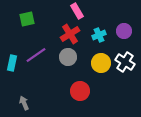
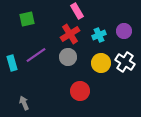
cyan rectangle: rotated 28 degrees counterclockwise
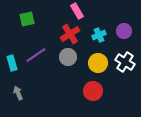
yellow circle: moved 3 px left
red circle: moved 13 px right
gray arrow: moved 6 px left, 10 px up
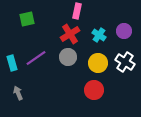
pink rectangle: rotated 42 degrees clockwise
cyan cross: rotated 32 degrees counterclockwise
purple line: moved 3 px down
red circle: moved 1 px right, 1 px up
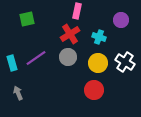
purple circle: moved 3 px left, 11 px up
cyan cross: moved 2 px down; rotated 16 degrees counterclockwise
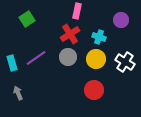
green square: rotated 21 degrees counterclockwise
yellow circle: moved 2 px left, 4 px up
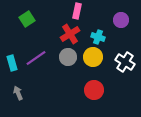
cyan cross: moved 1 px left
yellow circle: moved 3 px left, 2 px up
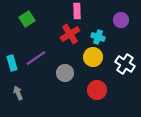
pink rectangle: rotated 14 degrees counterclockwise
gray circle: moved 3 px left, 16 px down
white cross: moved 2 px down
red circle: moved 3 px right
